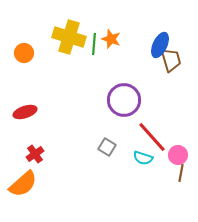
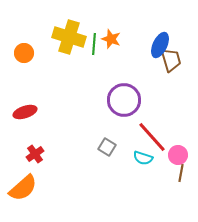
orange semicircle: moved 4 px down
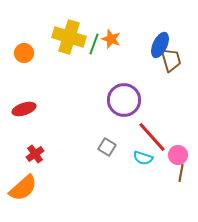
green line: rotated 15 degrees clockwise
red ellipse: moved 1 px left, 3 px up
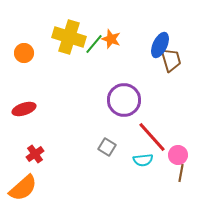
green line: rotated 20 degrees clockwise
cyan semicircle: moved 2 px down; rotated 24 degrees counterclockwise
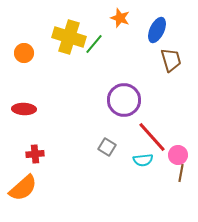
orange star: moved 9 px right, 21 px up
blue ellipse: moved 3 px left, 15 px up
red ellipse: rotated 20 degrees clockwise
red cross: rotated 30 degrees clockwise
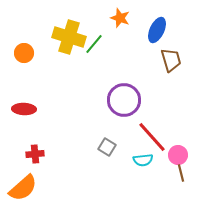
brown line: rotated 24 degrees counterclockwise
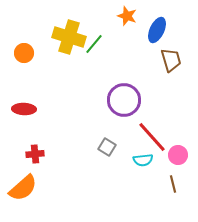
orange star: moved 7 px right, 2 px up
brown line: moved 8 px left, 11 px down
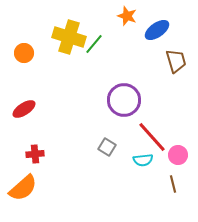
blue ellipse: rotated 30 degrees clockwise
brown trapezoid: moved 5 px right, 1 px down
red ellipse: rotated 35 degrees counterclockwise
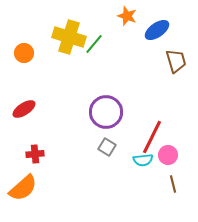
purple circle: moved 18 px left, 12 px down
red line: rotated 68 degrees clockwise
pink circle: moved 10 px left
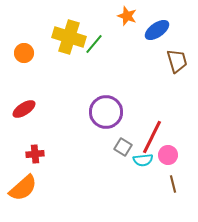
brown trapezoid: moved 1 px right
gray square: moved 16 px right
